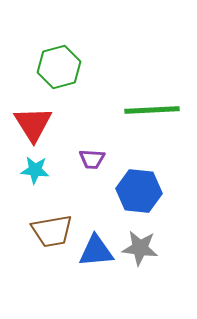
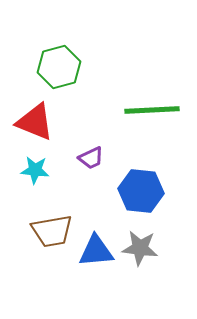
red triangle: moved 2 px right, 2 px up; rotated 36 degrees counterclockwise
purple trapezoid: moved 1 px left, 1 px up; rotated 28 degrees counterclockwise
blue hexagon: moved 2 px right
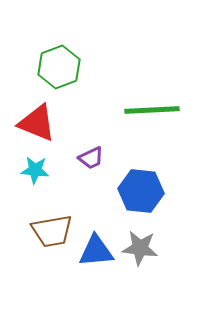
green hexagon: rotated 6 degrees counterclockwise
red triangle: moved 2 px right, 1 px down
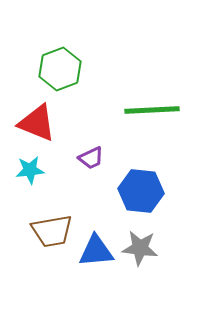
green hexagon: moved 1 px right, 2 px down
cyan star: moved 5 px left; rotated 12 degrees counterclockwise
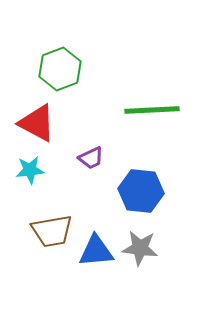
red triangle: rotated 6 degrees clockwise
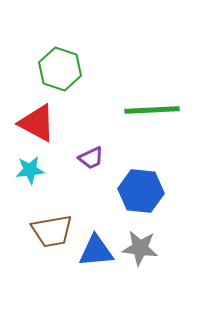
green hexagon: rotated 21 degrees counterclockwise
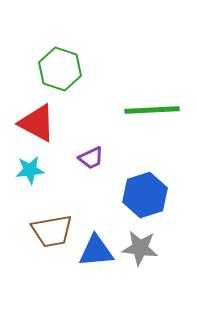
blue hexagon: moved 4 px right, 4 px down; rotated 24 degrees counterclockwise
